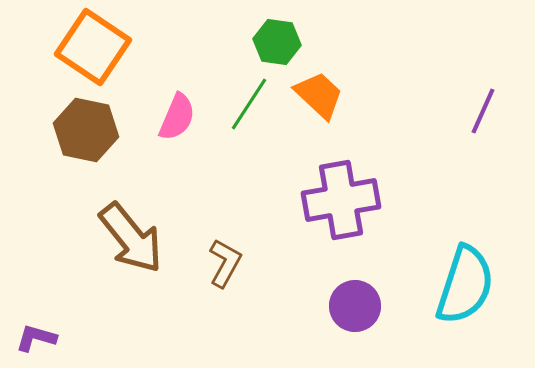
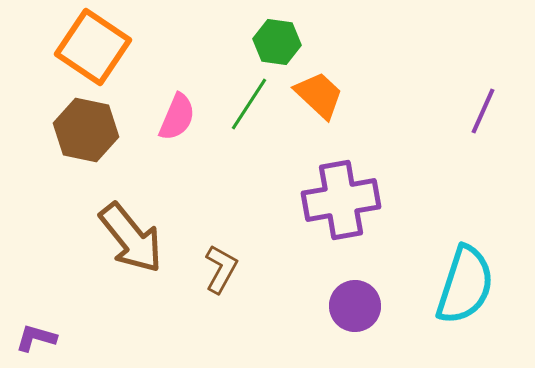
brown L-shape: moved 4 px left, 6 px down
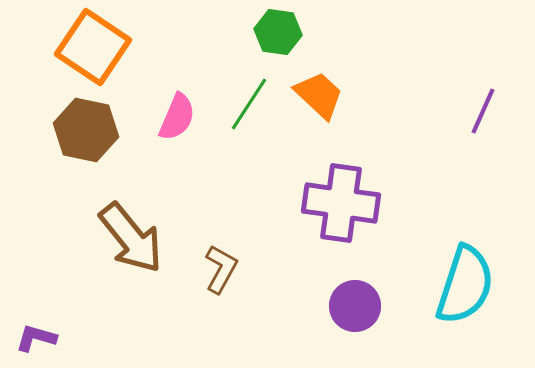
green hexagon: moved 1 px right, 10 px up
purple cross: moved 3 px down; rotated 18 degrees clockwise
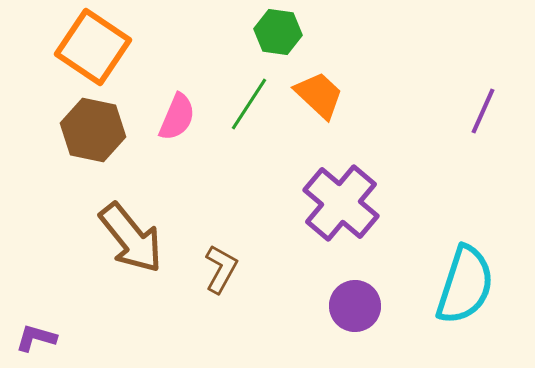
brown hexagon: moved 7 px right
purple cross: rotated 32 degrees clockwise
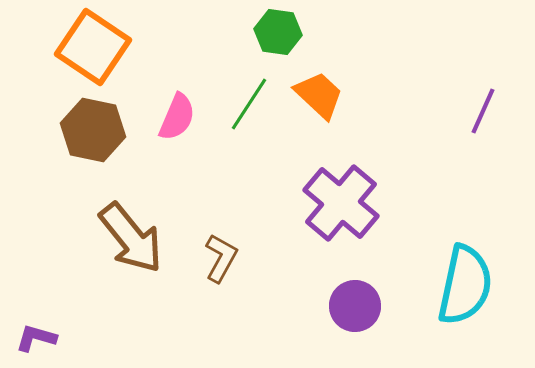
brown L-shape: moved 11 px up
cyan semicircle: rotated 6 degrees counterclockwise
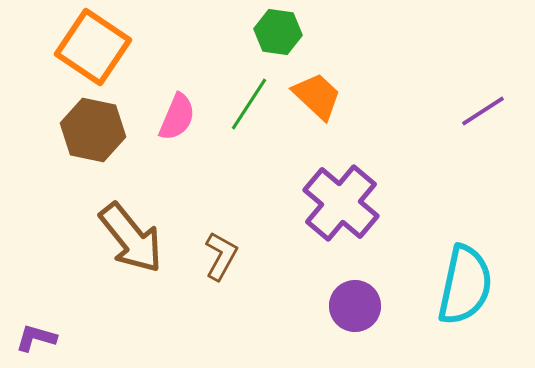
orange trapezoid: moved 2 px left, 1 px down
purple line: rotated 33 degrees clockwise
brown L-shape: moved 2 px up
